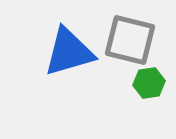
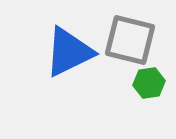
blue triangle: rotated 10 degrees counterclockwise
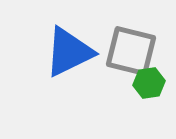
gray square: moved 1 px right, 11 px down
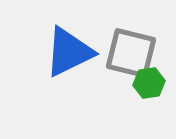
gray square: moved 2 px down
